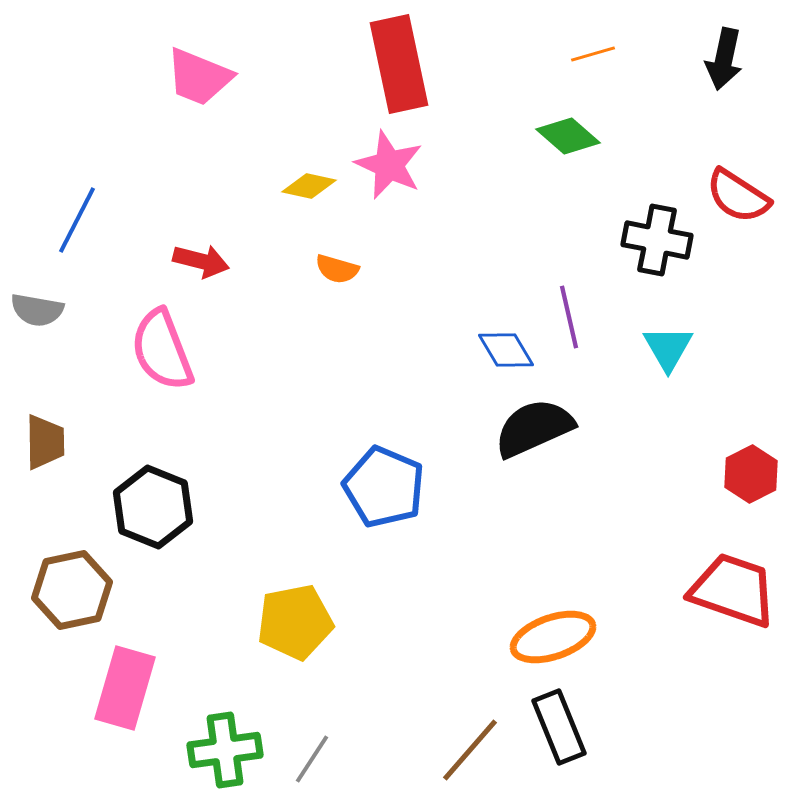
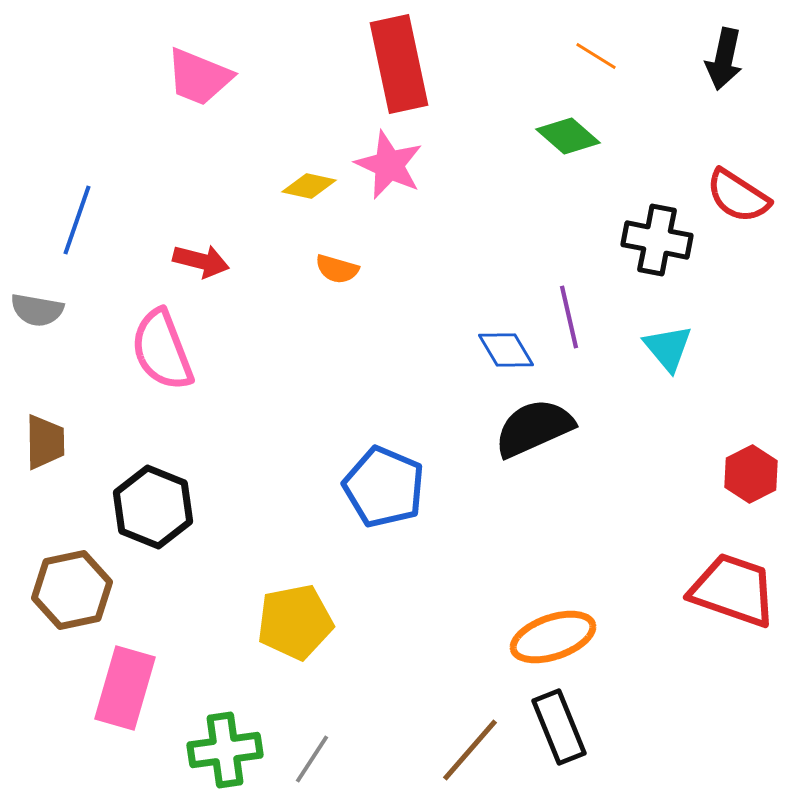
orange line: moved 3 px right, 2 px down; rotated 48 degrees clockwise
blue line: rotated 8 degrees counterclockwise
cyan triangle: rotated 10 degrees counterclockwise
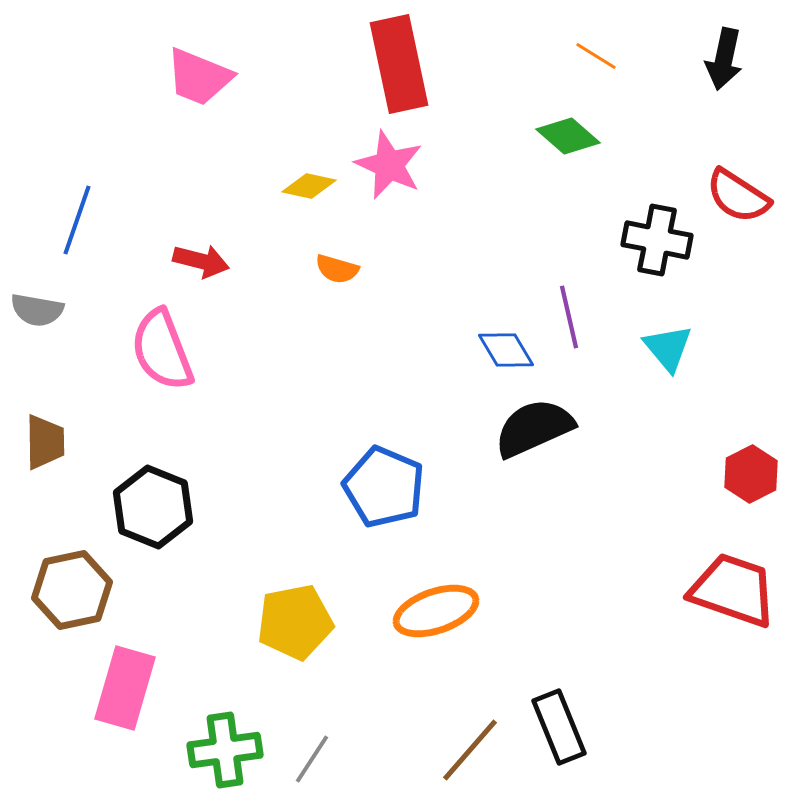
orange ellipse: moved 117 px left, 26 px up
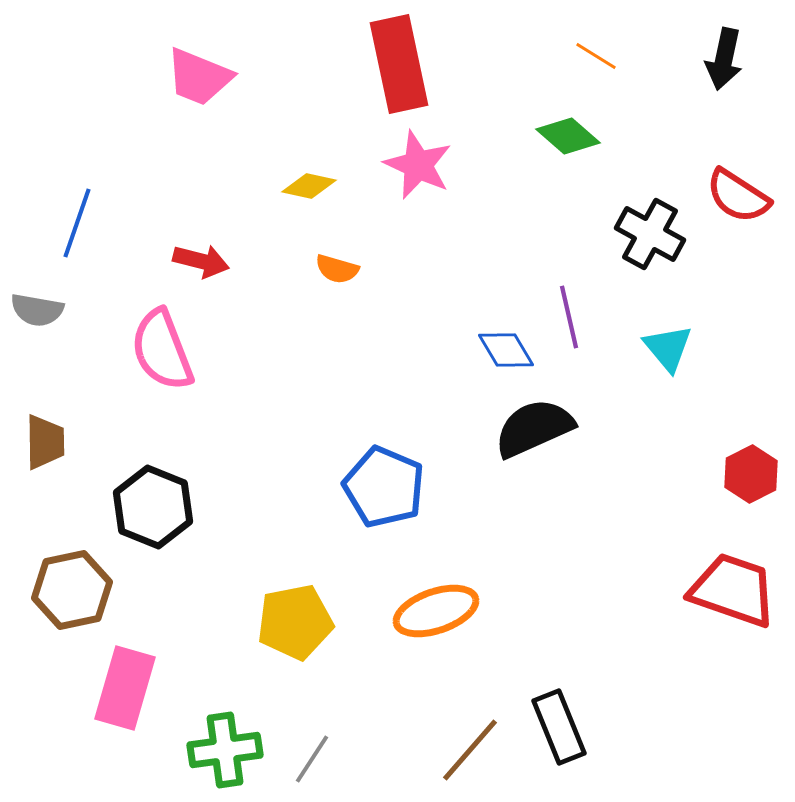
pink star: moved 29 px right
blue line: moved 3 px down
black cross: moved 7 px left, 6 px up; rotated 18 degrees clockwise
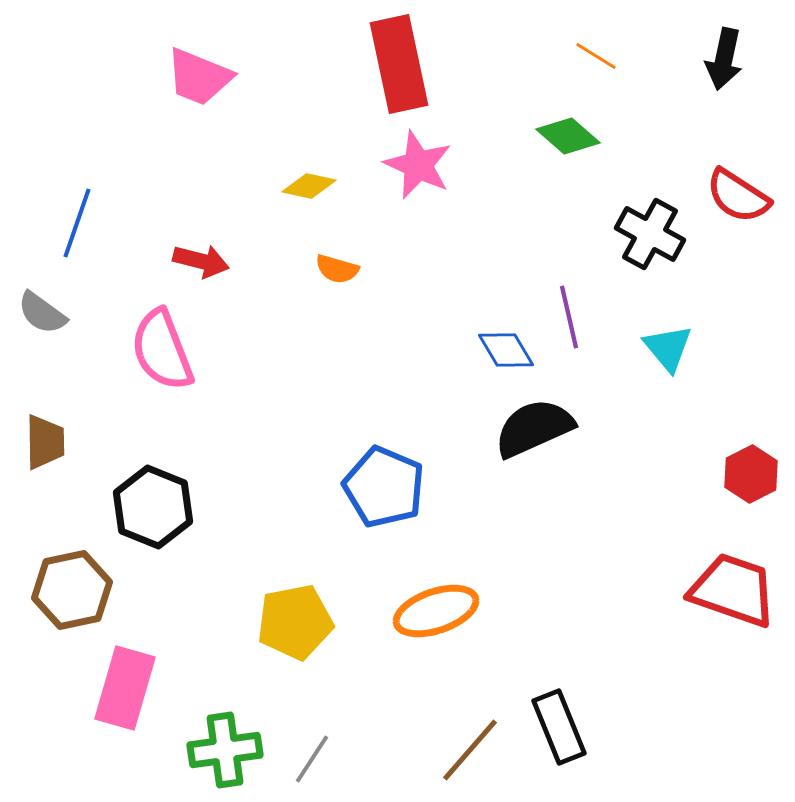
gray semicircle: moved 5 px right, 3 px down; rotated 26 degrees clockwise
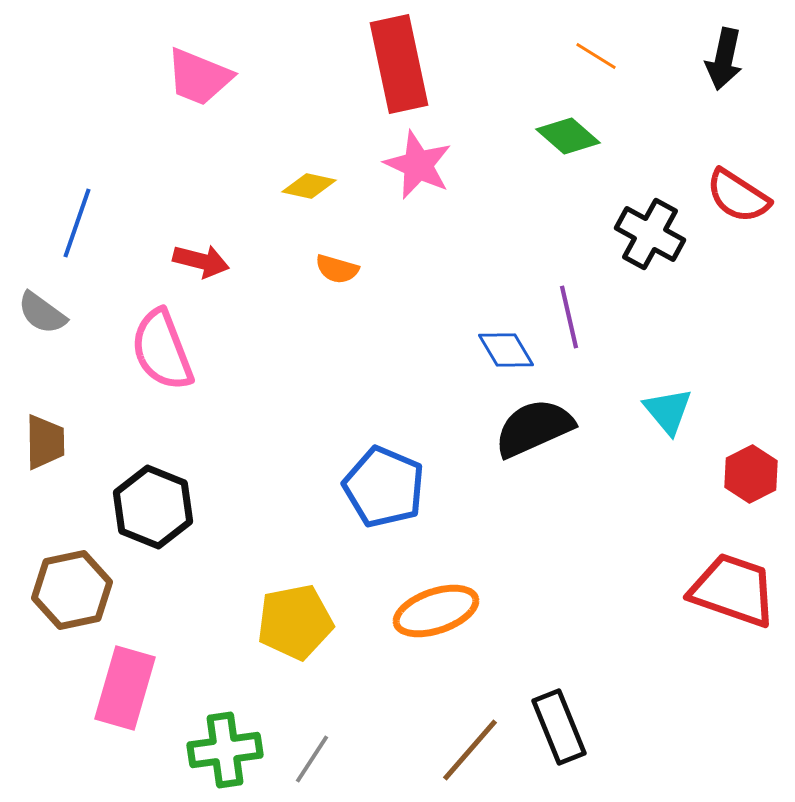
cyan triangle: moved 63 px down
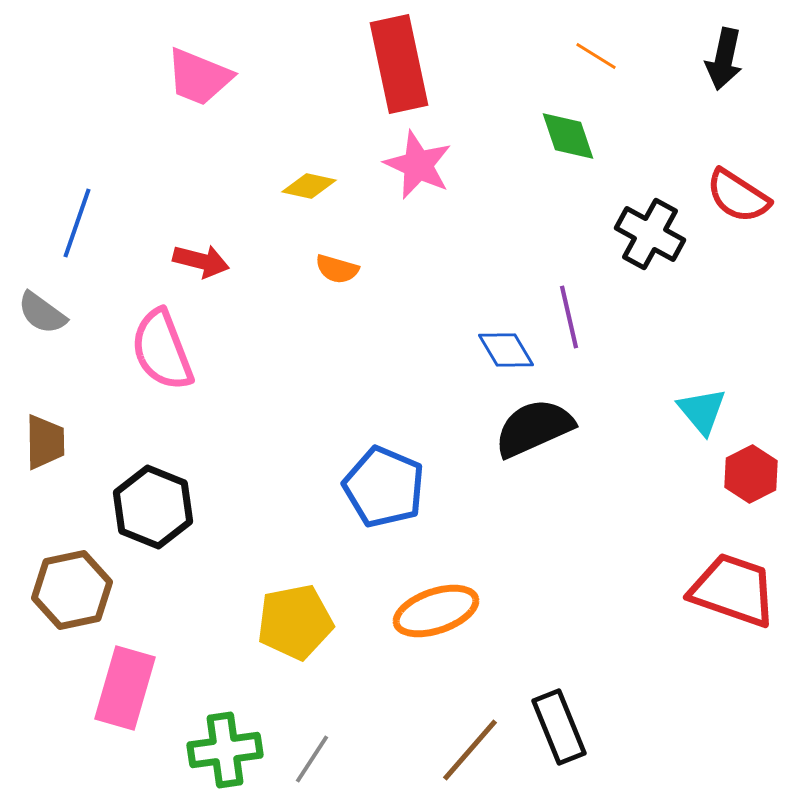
green diamond: rotated 30 degrees clockwise
cyan triangle: moved 34 px right
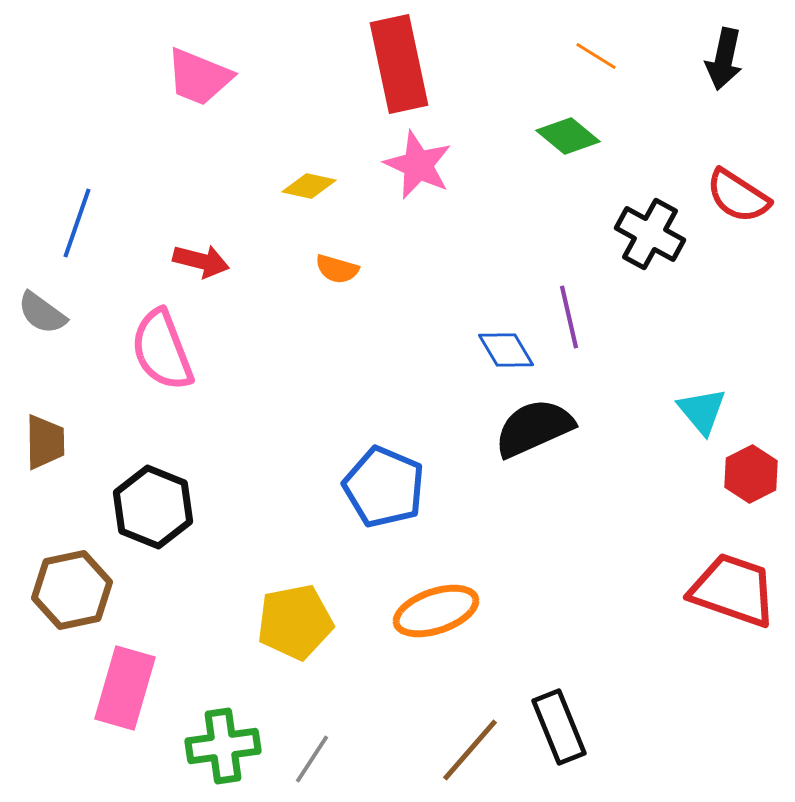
green diamond: rotated 32 degrees counterclockwise
green cross: moved 2 px left, 4 px up
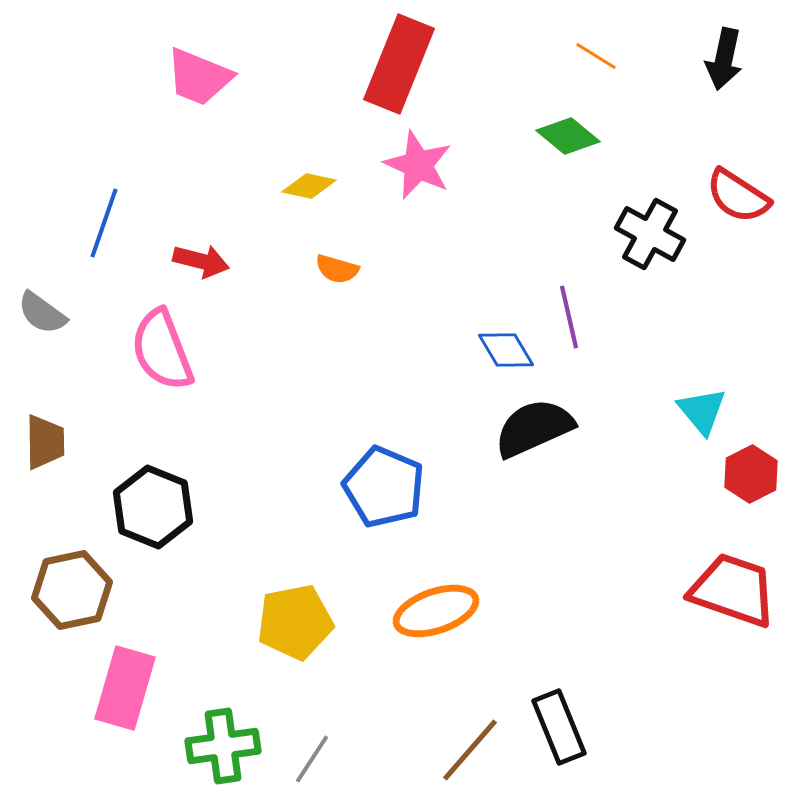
red rectangle: rotated 34 degrees clockwise
blue line: moved 27 px right
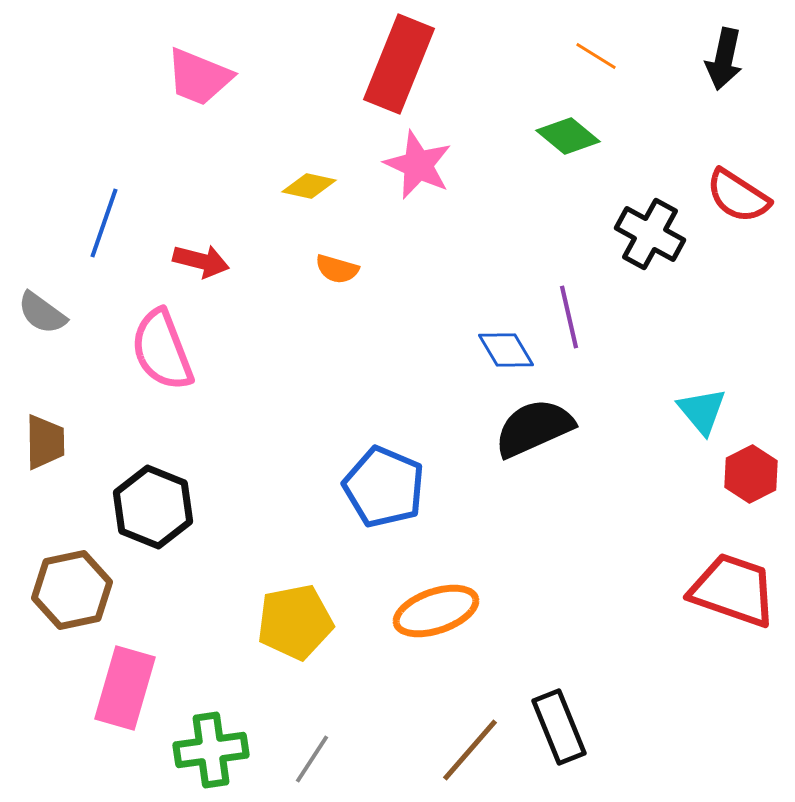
green cross: moved 12 px left, 4 px down
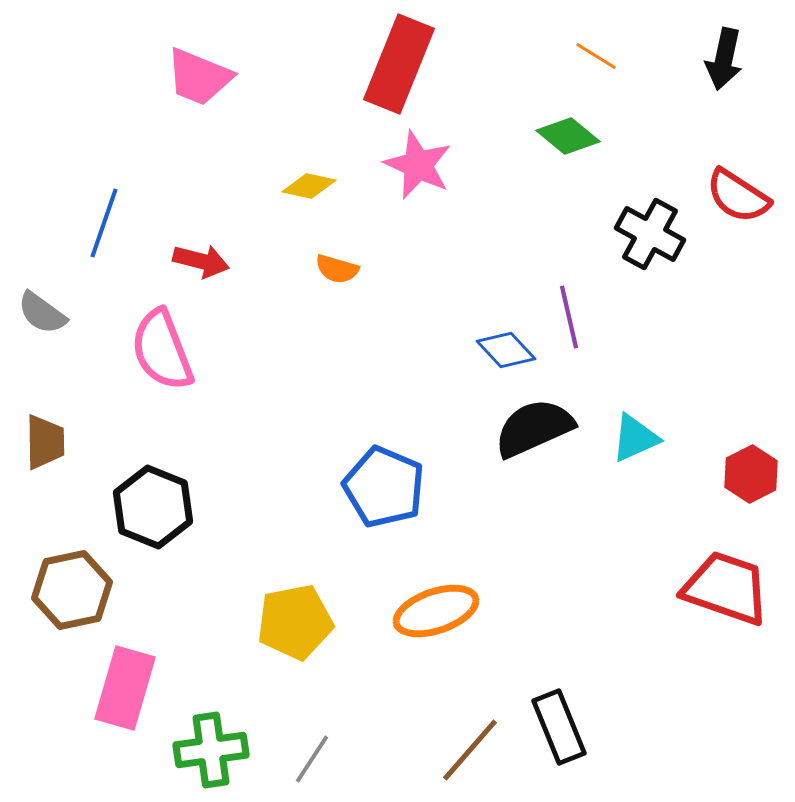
blue diamond: rotated 12 degrees counterclockwise
cyan triangle: moved 67 px left, 27 px down; rotated 46 degrees clockwise
red trapezoid: moved 7 px left, 2 px up
